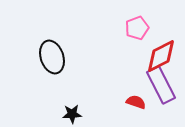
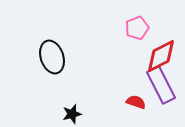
black star: rotated 12 degrees counterclockwise
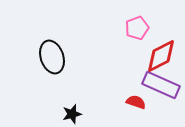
purple rectangle: rotated 39 degrees counterclockwise
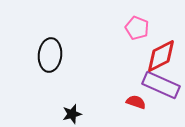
pink pentagon: rotated 30 degrees counterclockwise
black ellipse: moved 2 px left, 2 px up; rotated 24 degrees clockwise
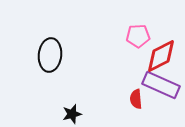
pink pentagon: moved 1 px right, 8 px down; rotated 25 degrees counterclockwise
red semicircle: moved 3 px up; rotated 114 degrees counterclockwise
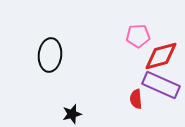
red diamond: rotated 12 degrees clockwise
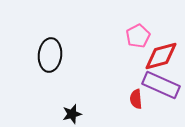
pink pentagon: rotated 25 degrees counterclockwise
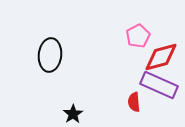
red diamond: moved 1 px down
purple rectangle: moved 2 px left
red semicircle: moved 2 px left, 3 px down
black star: moved 1 px right; rotated 18 degrees counterclockwise
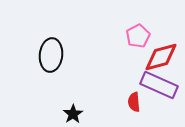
black ellipse: moved 1 px right
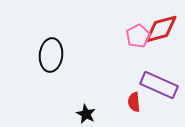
red diamond: moved 28 px up
black star: moved 13 px right; rotated 12 degrees counterclockwise
